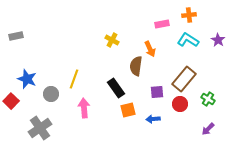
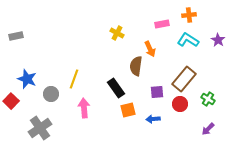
yellow cross: moved 5 px right, 7 px up
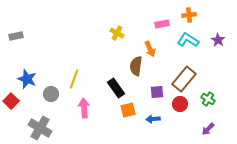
gray cross: rotated 25 degrees counterclockwise
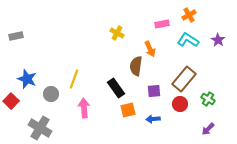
orange cross: rotated 24 degrees counterclockwise
purple square: moved 3 px left, 1 px up
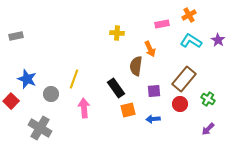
yellow cross: rotated 24 degrees counterclockwise
cyan L-shape: moved 3 px right, 1 px down
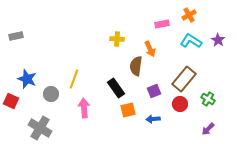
yellow cross: moved 6 px down
purple square: rotated 16 degrees counterclockwise
red square: rotated 21 degrees counterclockwise
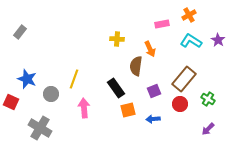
gray rectangle: moved 4 px right, 4 px up; rotated 40 degrees counterclockwise
red square: moved 1 px down
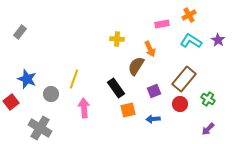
brown semicircle: rotated 24 degrees clockwise
red square: rotated 28 degrees clockwise
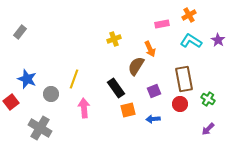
yellow cross: moved 3 px left; rotated 24 degrees counterclockwise
brown rectangle: rotated 50 degrees counterclockwise
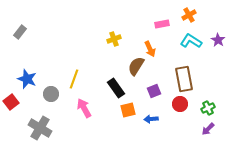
green cross: moved 9 px down; rotated 32 degrees clockwise
pink arrow: rotated 24 degrees counterclockwise
blue arrow: moved 2 px left
